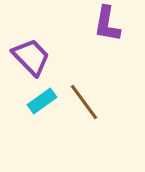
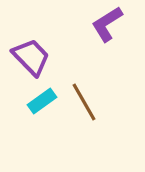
purple L-shape: rotated 48 degrees clockwise
brown line: rotated 6 degrees clockwise
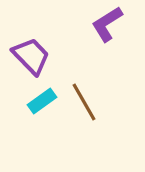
purple trapezoid: moved 1 px up
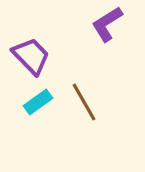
cyan rectangle: moved 4 px left, 1 px down
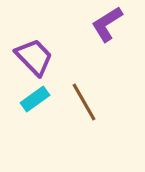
purple trapezoid: moved 3 px right, 1 px down
cyan rectangle: moved 3 px left, 3 px up
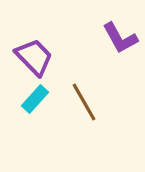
purple L-shape: moved 13 px right, 14 px down; rotated 87 degrees counterclockwise
cyan rectangle: rotated 12 degrees counterclockwise
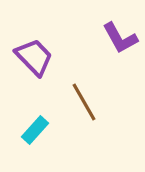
cyan rectangle: moved 31 px down
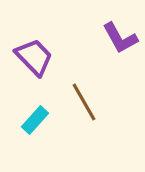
cyan rectangle: moved 10 px up
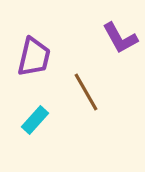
purple trapezoid: rotated 57 degrees clockwise
brown line: moved 2 px right, 10 px up
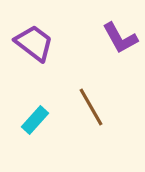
purple trapezoid: moved 14 px up; rotated 66 degrees counterclockwise
brown line: moved 5 px right, 15 px down
